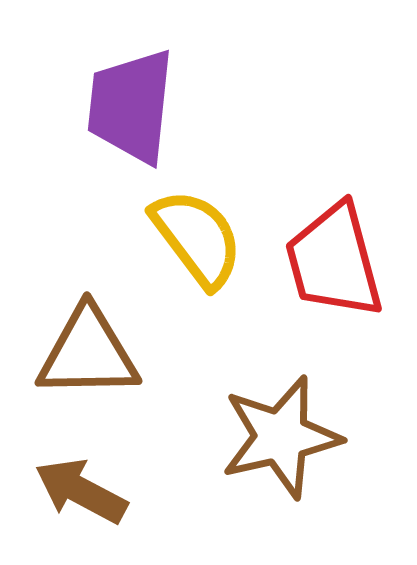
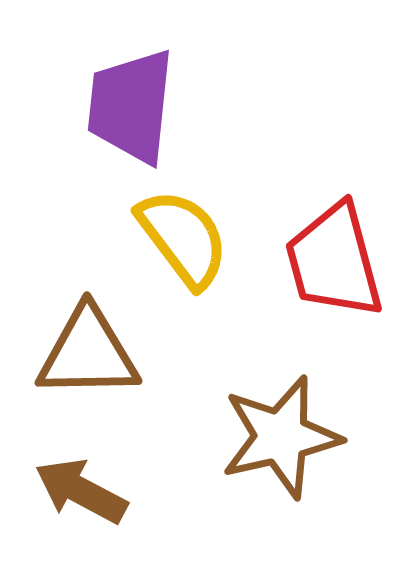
yellow semicircle: moved 14 px left
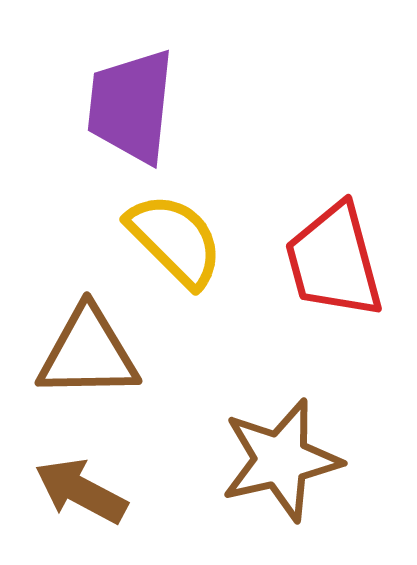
yellow semicircle: moved 8 px left, 2 px down; rotated 8 degrees counterclockwise
brown star: moved 23 px down
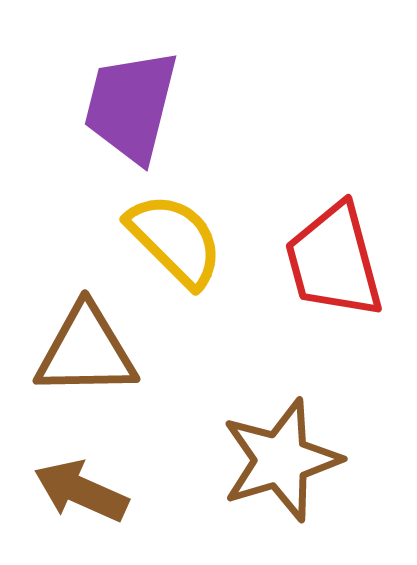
purple trapezoid: rotated 8 degrees clockwise
brown triangle: moved 2 px left, 2 px up
brown star: rotated 4 degrees counterclockwise
brown arrow: rotated 4 degrees counterclockwise
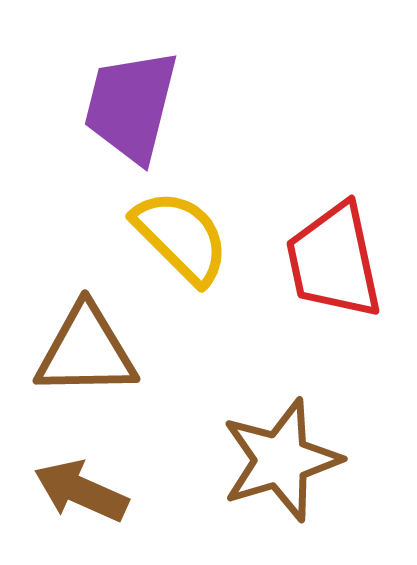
yellow semicircle: moved 6 px right, 3 px up
red trapezoid: rotated 3 degrees clockwise
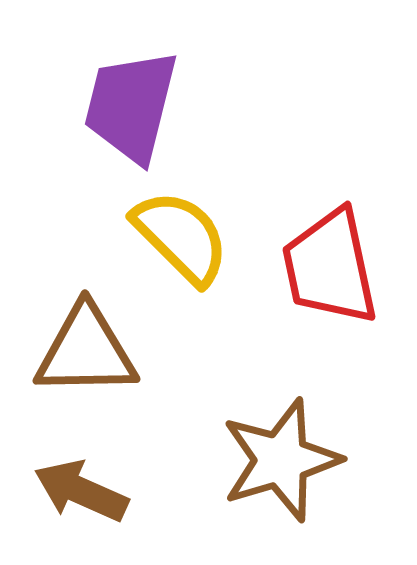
red trapezoid: moved 4 px left, 6 px down
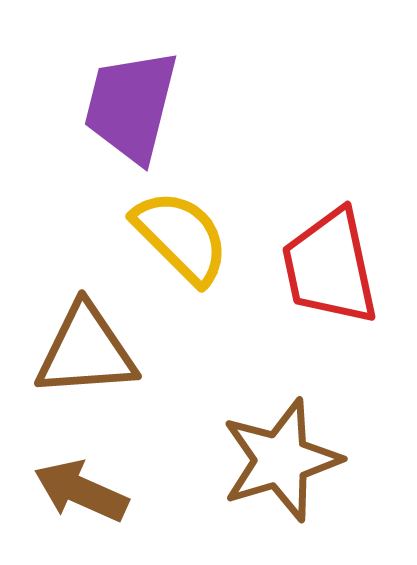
brown triangle: rotated 3 degrees counterclockwise
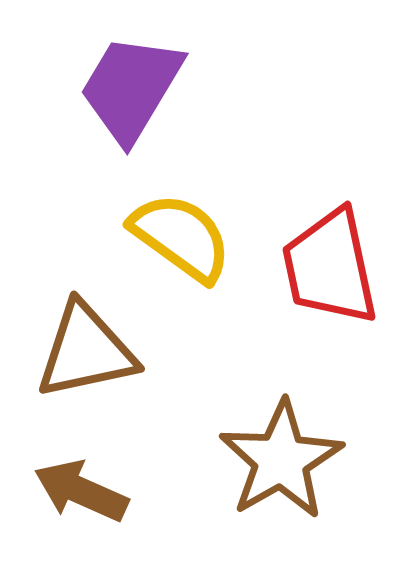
purple trapezoid: moved 18 px up; rotated 17 degrees clockwise
yellow semicircle: rotated 9 degrees counterclockwise
brown triangle: rotated 8 degrees counterclockwise
brown star: rotated 13 degrees counterclockwise
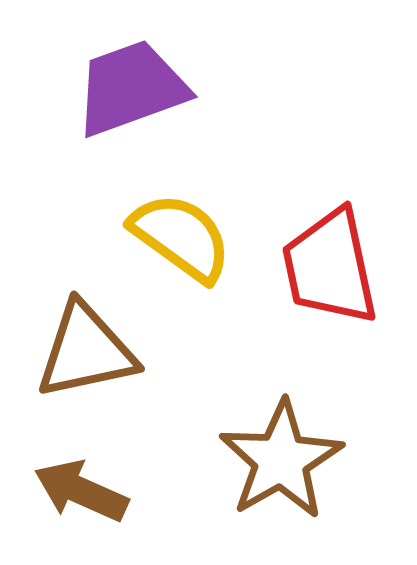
purple trapezoid: rotated 39 degrees clockwise
